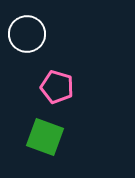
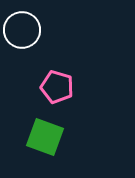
white circle: moved 5 px left, 4 px up
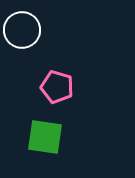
green square: rotated 12 degrees counterclockwise
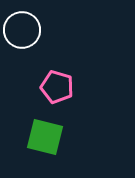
green square: rotated 6 degrees clockwise
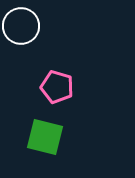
white circle: moved 1 px left, 4 px up
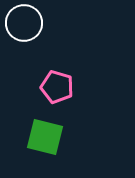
white circle: moved 3 px right, 3 px up
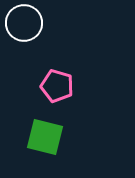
pink pentagon: moved 1 px up
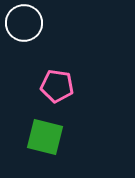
pink pentagon: rotated 8 degrees counterclockwise
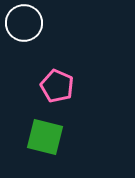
pink pentagon: rotated 16 degrees clockwise
